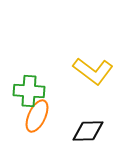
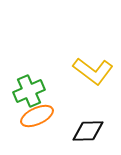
green cross: rotated 28 degrees counterclockwise
orange ellipse: rotated 40 degrees clockwise
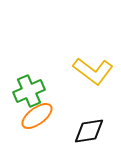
orange ellipse: rotated 12 degrees counterclockwise
black diamond: moved 1 px right; rotated 8 degrees counterclockwise
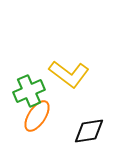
yellow L-shape: moved 24 px left, 3 px down
orange ellipse: rotated 20 degrees counterclockwise
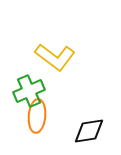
yellow L-shape: moved 14 px left, 17 px up
orange ellipse: rotated 28 degrees counterclockwise
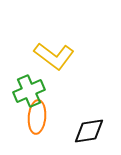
yellow L-shape: moved 1 px left, 1 px up
orange ellipse: moved 1 px down
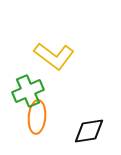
green cross: moved 1 px left
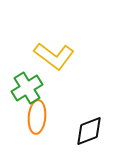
green cross: moved 1 px left, 3 px up; rotated 8 degrees counterclockwise
black diamond: rotated 12 degrees counterclockwise
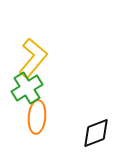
yellow L-shape: moved 21 px left, 2 px down; rotated 87 degrees counterclockwise
black diamond: moved 7 px right, 2 px down
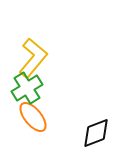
orange ellipse: moved 4 px left; rotated 44 degrees counterclockwise
